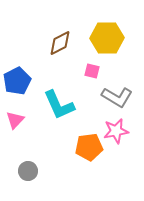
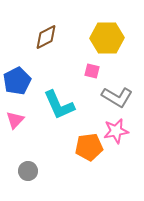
brown diamond: moved 14 px left, 6 px up
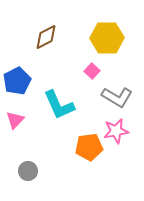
pink square: rotated 28 degrees clockwise
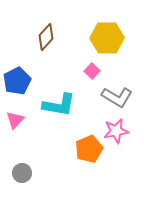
brown diamond: rotated 20 degrees counterclockwise
cyan L-shape: rotated 56 degrees counterclockwise
orange pentagon: moved 2 px down; rotated 16 degrees counterclockwise
gray circle: moved 6 px left, 2 px down
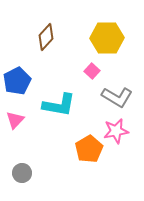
orange pentagon: rotated 8 degrees counterclockwise
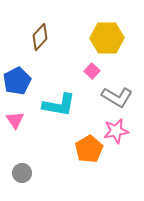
brown diamond: moved 6 px left
pink triangle: rotated 18 degrees counterclockwise
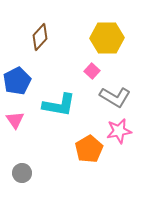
gray L-shape: moved 2 px left
pink star: moved 3 px right
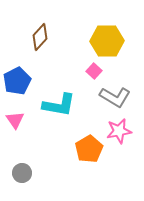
yellow hexagon: moved 3 px down
pink square: moved 2 px right
